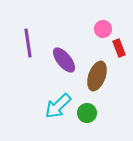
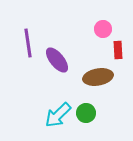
red rectangle: moved 1 px left, 2 px down; rotated 18 degrees clockwise
purple ellipse: moved 7 px left
brown ellipse: moved 1 px right, 1 px down; rotated 60 degrees clockwise
cyan arrow: moved 9 px down
green circle: moved 1 px left
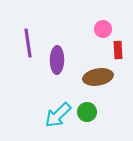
purple ellipse: rotated 40 degrees clockwise
green circle: moved 1 px right, 1 px up
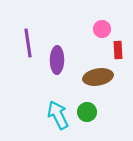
pink circle: moved 1 px left
cyan arrow: rotated 108 degrees clockwise
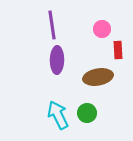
purple line: moved 24 px right, 18 px up
green circle: moved 1 px down
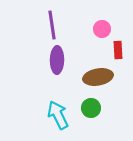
green circle: moved 4 px right, 5 px up
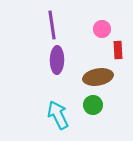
green circle: moved 2 px right, 3 px up
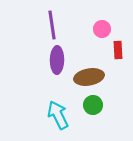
brown ellipse: moved 9 px left
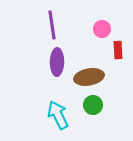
purple ellipse: moved 2 px down
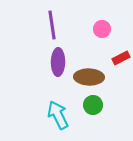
red rectangle: moved 3 px right, 8 px down; rotated 66 degrees clockwise
purple ellipse: moved 1 px right
brown ellipse: rotated 12 degrees clockwise
